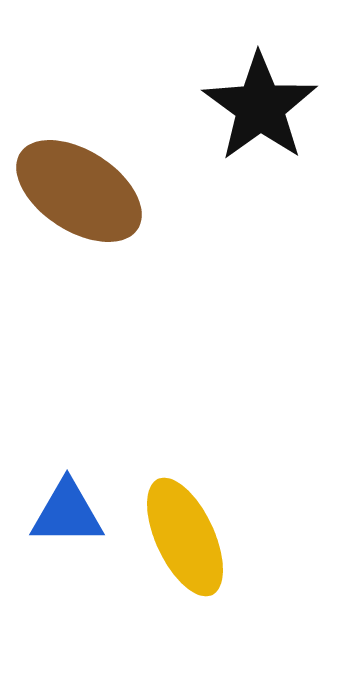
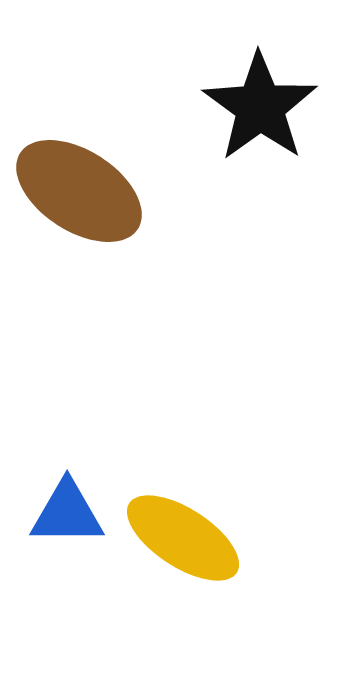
yellow ellipse: moved 2 px left, 1 px down; rotated 32 degrees counterclockwise
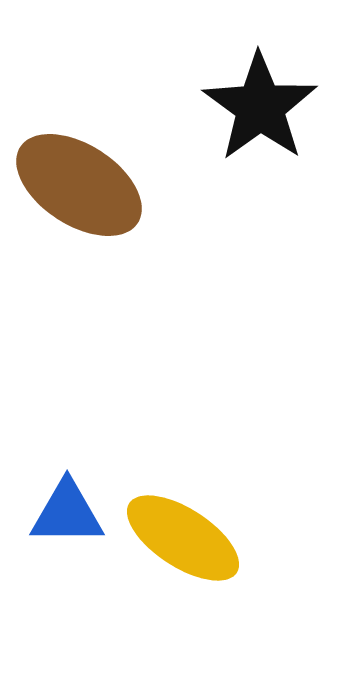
brown ellipse: moved 6 px up
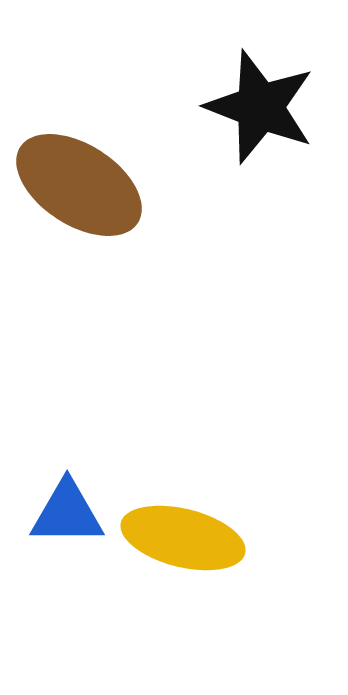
black star: rotated 15 degrees counterclockwise
yellow ellipse: rotated 19 degrees counterclockwise
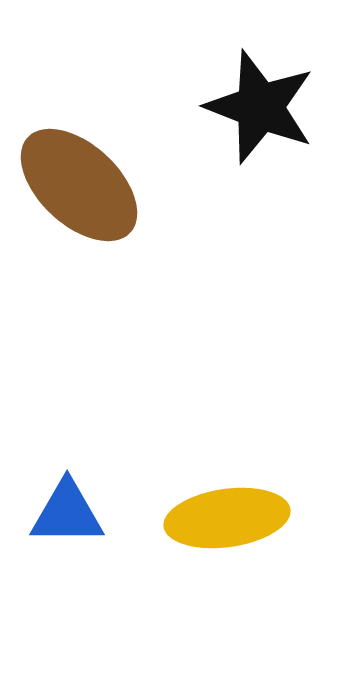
brown ellipse: rotated 10 degrees clockwise
yellow ellipse: moved 44 px right, 20 px up; rotated 22 degrees counterclockwise
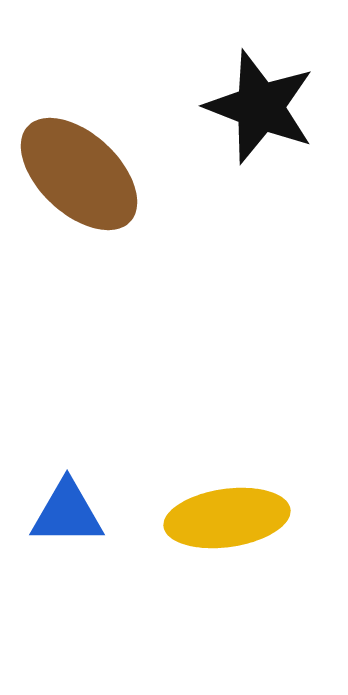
brown ellipse: moved 11 px up
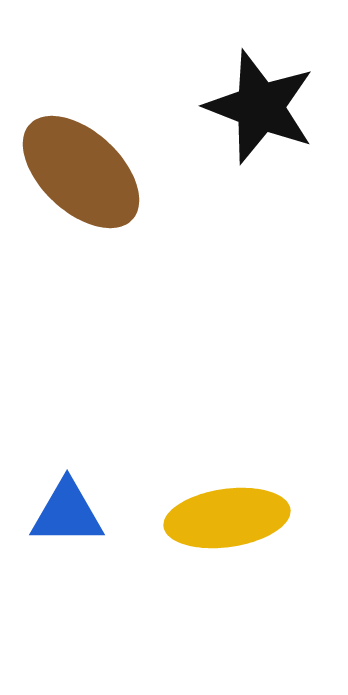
brown ellipse: moved 2 px right, 2 px up
